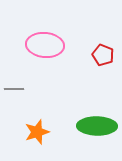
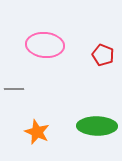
orange star: rotated 30 degrees counterclockwise
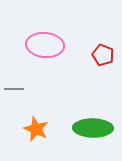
green ellipse: moved 4 px left, 2 px down
orange star: moved 1 px left, 3 px up
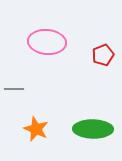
pink ellipse: moved 2 px right, 3 px up
red pentagon: rotated 30 degrees clockwise
green ellipse: moved 1 px down
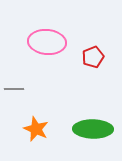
red pentagon: moved 10 px left, 2 px down
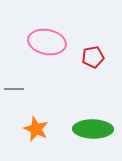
pink ellipse: rotated 6 degrees clockwise
red pentagon: rotated 10 degrees clockwise
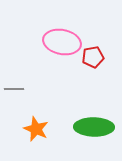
pink ellipse: moved 15 px right
green ellipse: moved 1 px right, 2 px up
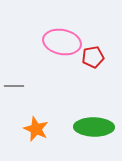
gray line: moved 3 px up
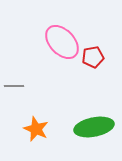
pink ellipse: rotated 36 degrees clockwise
green ellipse: rotated 12 degrees counterclockwise
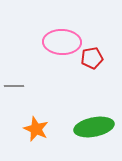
pink ellipse: rotated 45 degrees counterclockwise
red pentagon: moved 1 px left, 1 px down
